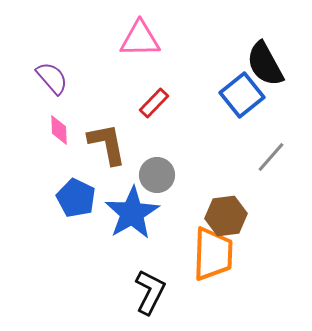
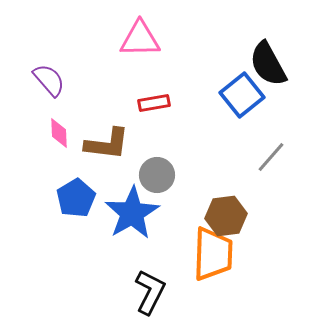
black semicircle: moved 3 px right
purple semicircle: moved 3 px left, 2 px down
red rectangle: rotated 36 degrees clockwise
pink diamond: moved 3 px down
brown L-shape: rotated 108 degrees clockwise
blue pentagon: rotated 15 degrees clockwise
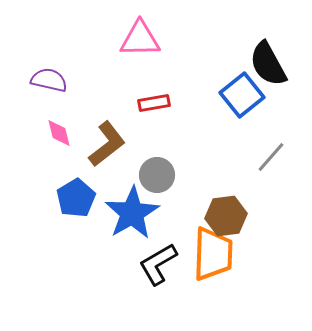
purple semicircle: rotated 36 degrees counterclockwise
pink diamond: rotated 12 degrees counterclockwise
brown L-shape: rotated 45 degrees counterclockwise
black L-shape: moved 8 px right, 28 px up; rotated 147 degrees counterclockwise
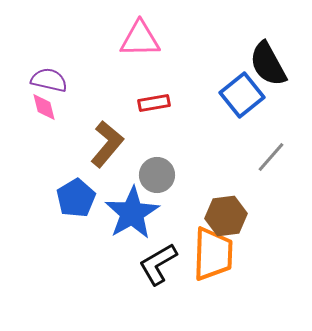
pink diamond: moved 15 px left, 26 px up
brown L-shape: rotated 12 degrees counterclockwise
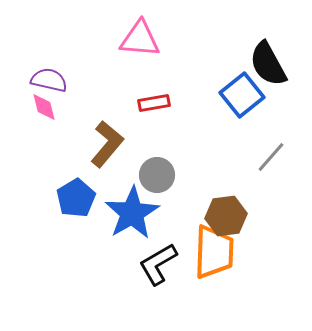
pink triangle: rotated 6 degrees clockwise
orange trapezoid: moved 1 px right, 2 px up
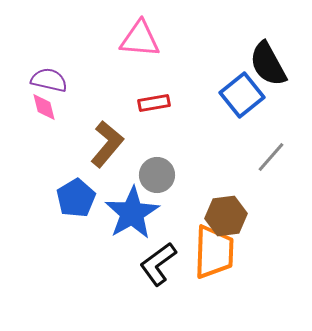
black L-shape: rotated 6 degrees counterclockwise
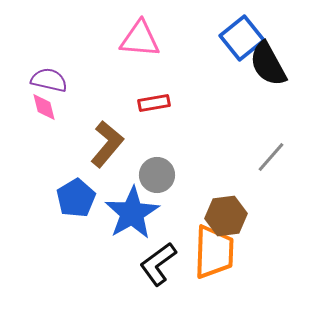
blue square: moved 57 px up
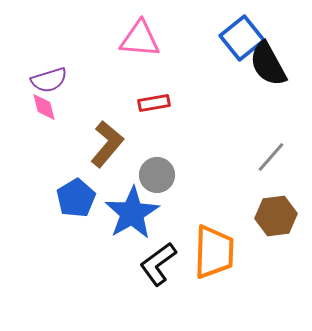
purple semicircle: rotated 150 degrees clockwise
brown hexagon: moved 50 px right
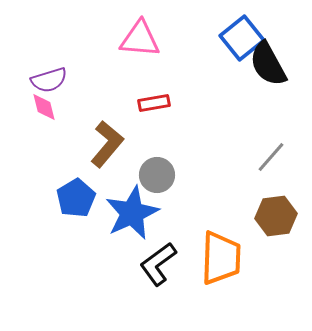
blue star: rotated 6 degrees clockwise
orange trapezoid: moved 7 px right, 6 px down
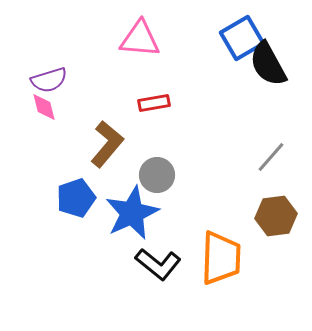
blue square: rotated 9 degrees clockwise
blue pentagon: rotated 12 degrees clockwise
black L-shape: rotated 105 degrees counterclockwise
